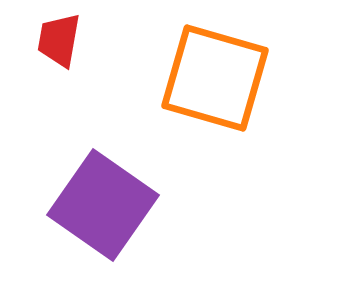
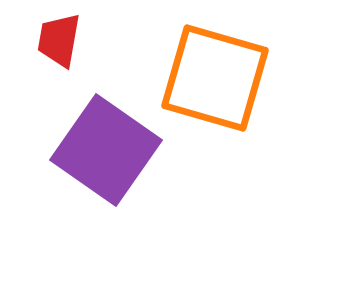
purple square: moved 3 px right, 55 px up
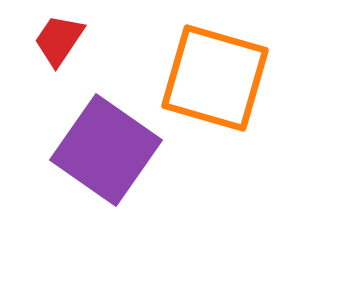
red trapezoid: rotated 24 degrees clockwise
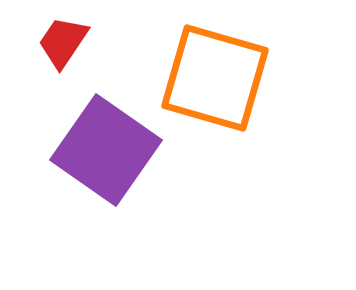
red trapezoid: moved 4 px right, 2 px down
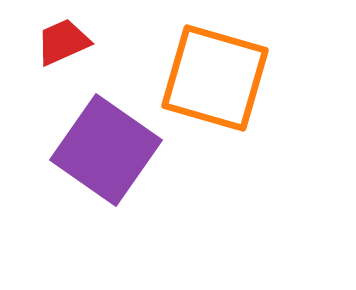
red trapezoid: rotated 32 degrees clockwise
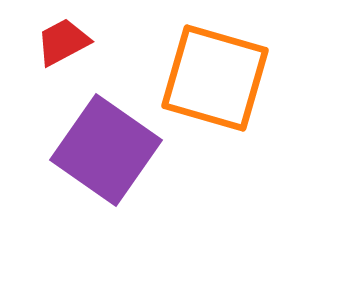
red trapezoid: rotated 4 degrees counterclockwise
